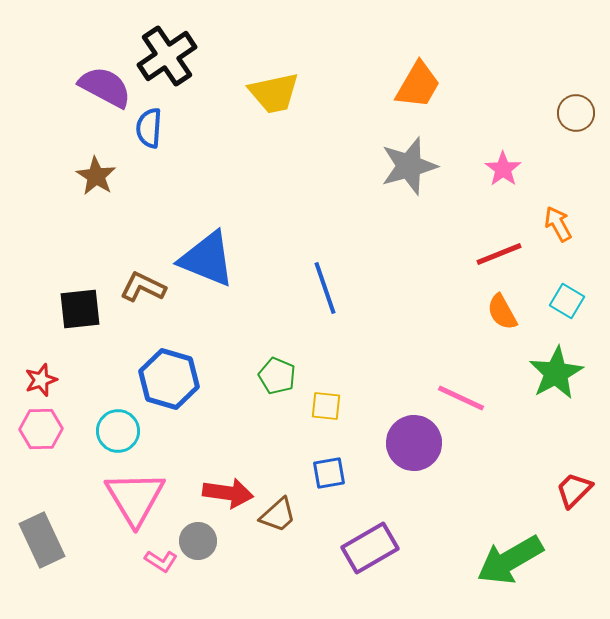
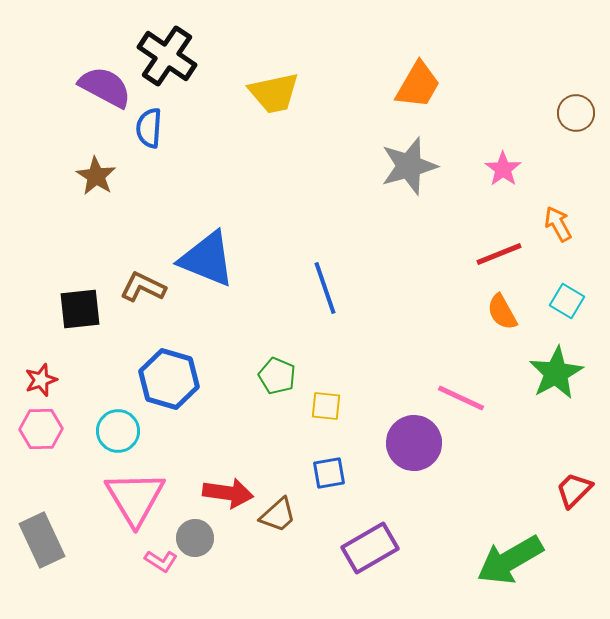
black cross: rotated 22 degrees counterclockwise
gray circle: moved 3 px left, 3 px up
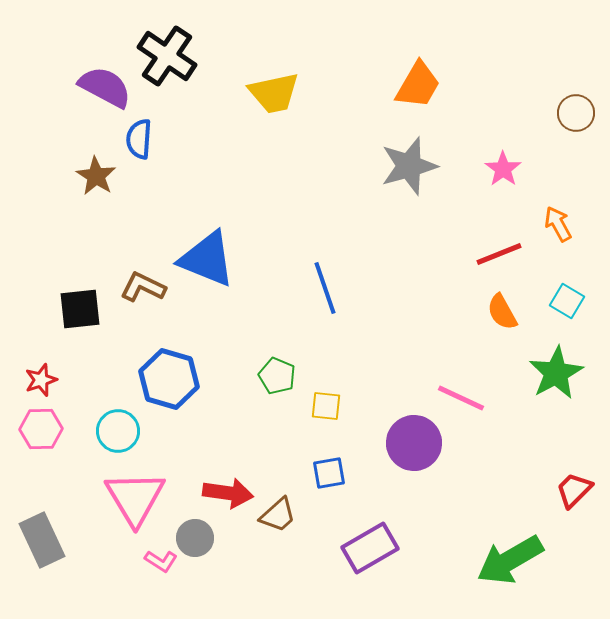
blue semicircle: moved 10 px left, 11 px down
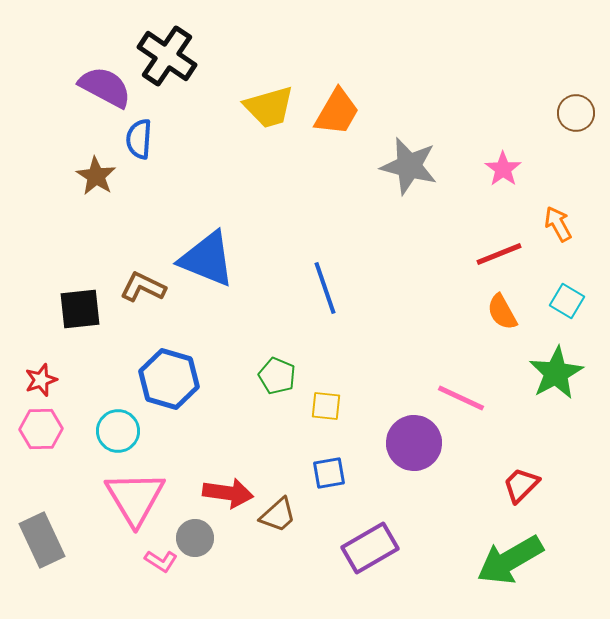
orange trapezoid: moved 81 px left, 27 px down
yellow trapezoid: moved 5 px left, 14 px down; rotated 4 degrees counterclockwise
gray star: rotated 30 degrees clockwise
red trapezoid: moved 53 px left, 5 px up
